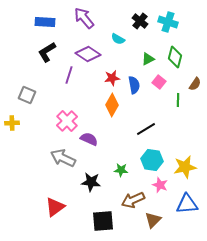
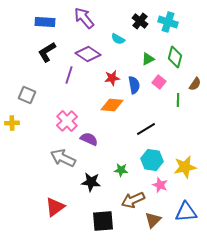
orange diamond: rotated 65 degrees clockwise
blue triangle: moved 1 px left, 8 px down
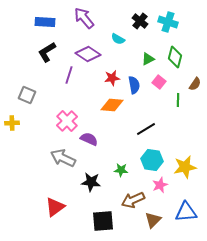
pink star: rotated 28 degrees clockwise
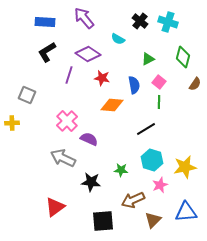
green diamond: moved 8 px right
red star: moved 10 px left; rotated 21 degrees clockwise
green line: moved 19 px left, 2 px down
cyan hexagon: rotated 10 degrees clockwise
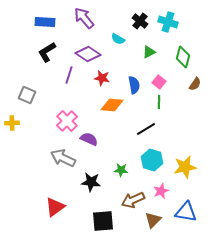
green triangle: moved 1 px right, 7 px up
pink star: moved 1 px right, 6 px down
blue triangle: rotated 15 degrees clockwise
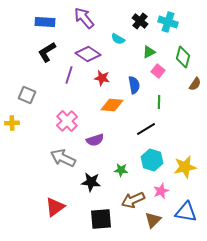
pink square: moved 1 px left, 11 px up
purple semicircle: moved 6 px right, 1 px down; rotated 138 degrees clockwise
black square: moved 2 px left, 2 px up
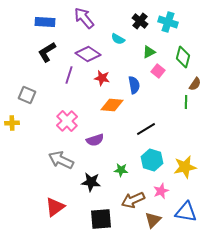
green line: moved 27 px right
gray arrow: moved 2 px left, 2 px down
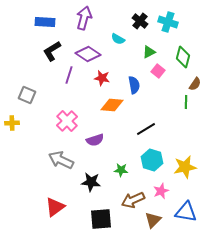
purple arrow: rotated 55 degrees clockwise
black L-shape: moved 5 px right, 1 px up
